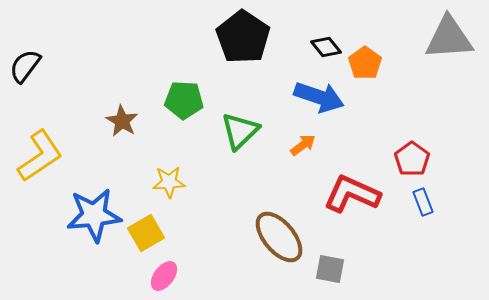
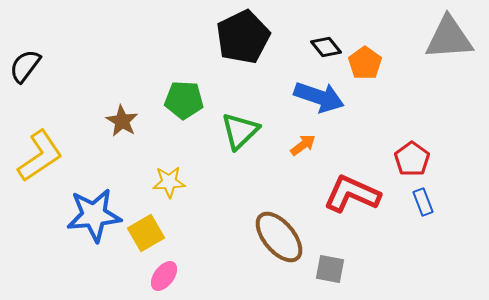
black pentagon: rotated 12 degrees clockwise
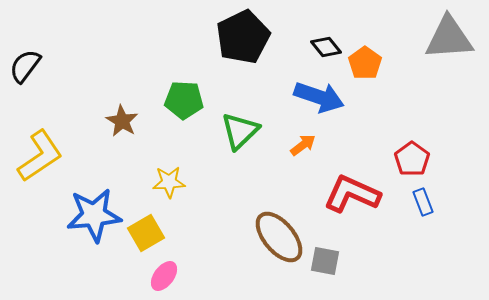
gray square: moved 5 px left, 8 px up
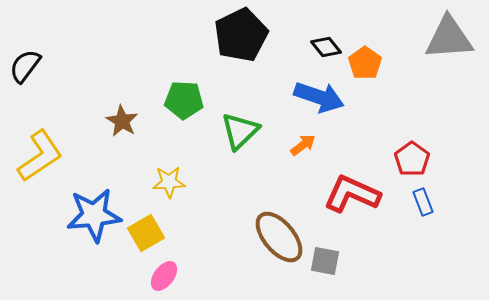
black pentagon: moved 2 px left, 2 px up
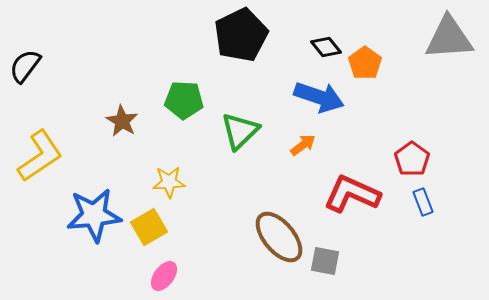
yellow square: moved 3 px right, 6 px up
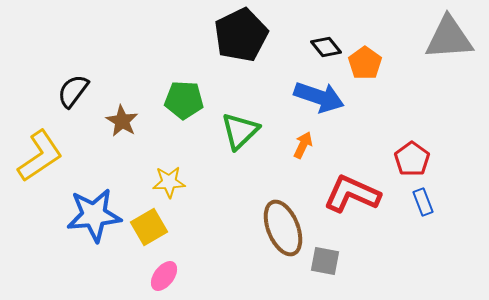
black semicircle: moved 48 px right, 25 px down
orange arrow: rotated 28 degrees counterclockwise
brown ellipse: moved 4 px right, 9 px up; rotated 18 degrees clockwise
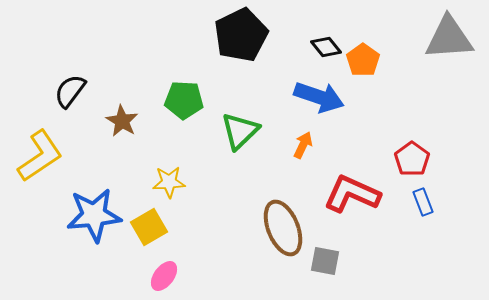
orange pentagon: moved 2 px left, 3 px up
black semicircle: moved 3 px left
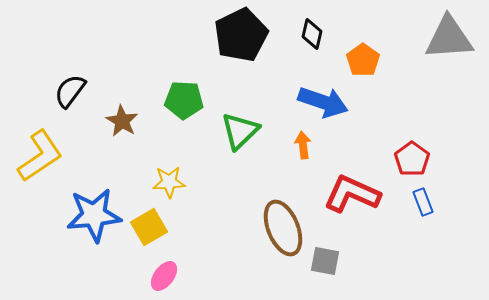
black diamond: moved 14 px left, 13 px up; rotated 52 degrees clockwise
blue arrow: moved 4 px right, 5 px down
orange arrow: rotated 32 degrees counterclockwise
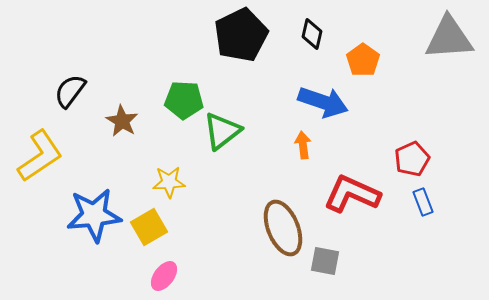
green triangle: moved 18 px left; rotated 6 degrees clockwise
red pentagon: rotated 12 degrees clockwise
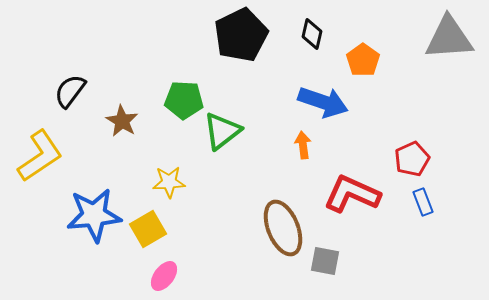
yellow square: moved 1 px left, 2 px down
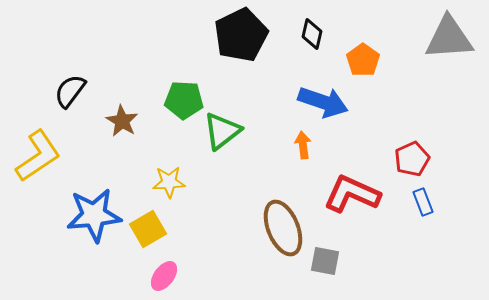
yellow L-shape: moved 2 px left
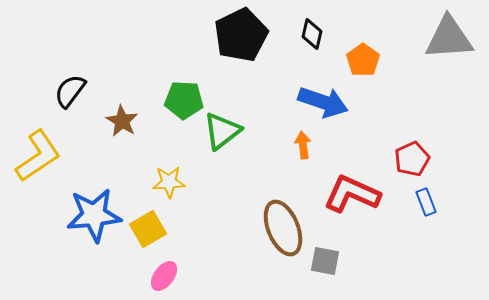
blue rectangle: moved 3 px right
